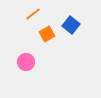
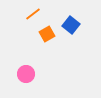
pink circle: moved 12 px down
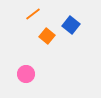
orange square: moved 2 px down; rotated 21 degrees counterclockwise
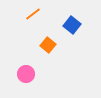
blue square: moved 1 px right
orange square: moved 1 px right, 9 px down
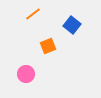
orange square: moved 1 px down; rotated 28 degrees clockwise
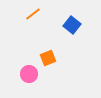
orange square: moved 12 px down
pink circle: moved 3 px right
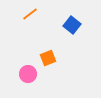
orange line: moved 3 px left
pink circle: moved 1 px left
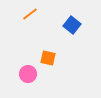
orange square: rotated 35 degrees clockwise
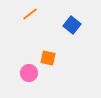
pink circle: moved 1 px right, 1 px up
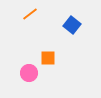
orange square: rotated 14 degrees counterclockwise
